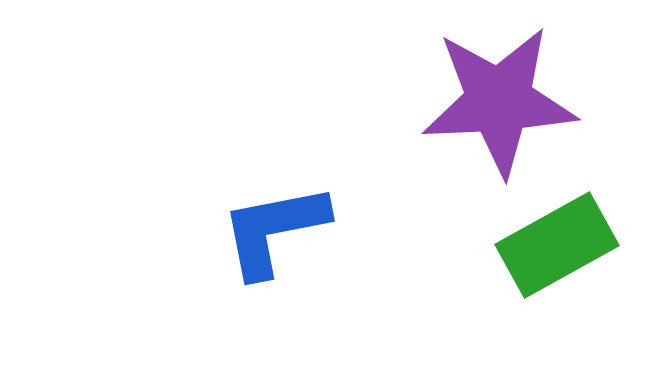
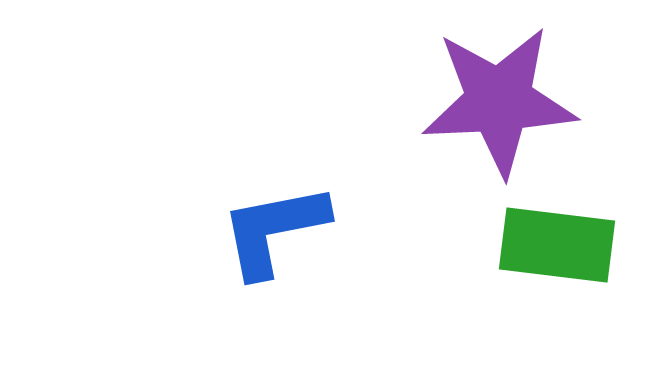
green rectangle: rotated 36 degrees clockwise
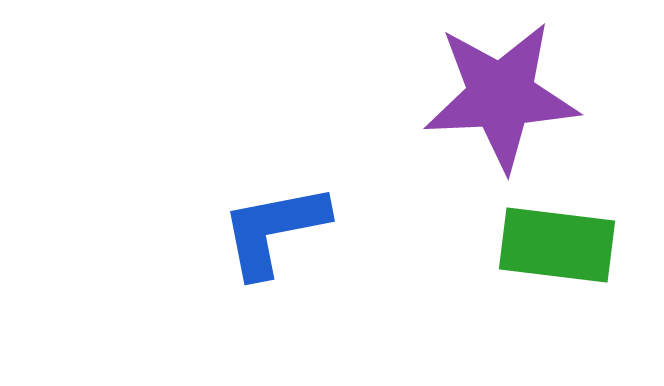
purple star: moved 2 px right, 5 px up
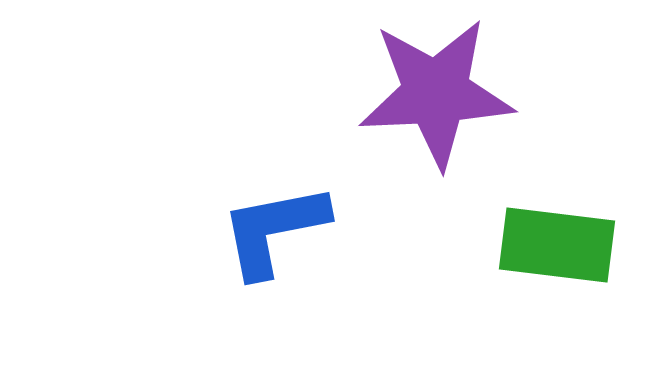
purple star: moved 65 px left, 3 px up
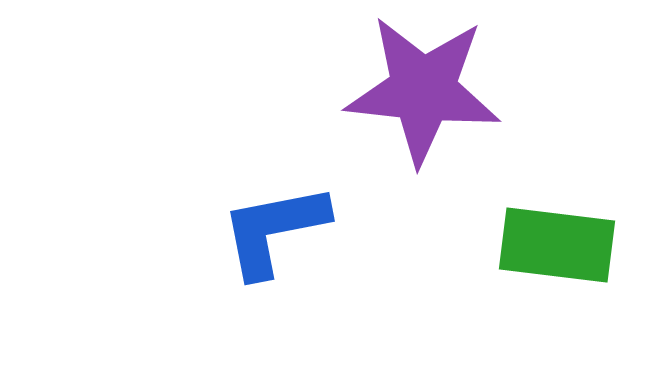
purple star: moved 13 px left, 3 px up; rotated 9 degrees clockwise
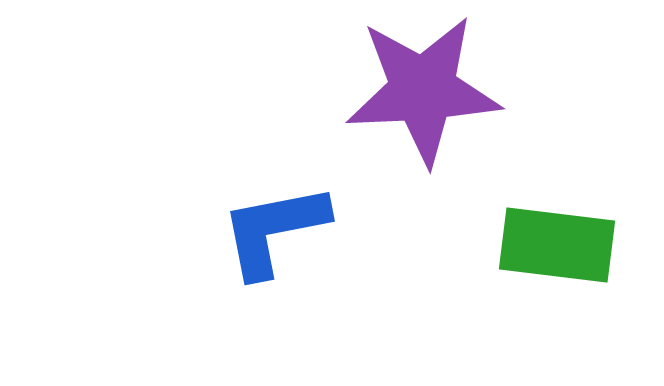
purple star: rotated 9 degrees counterclockwise
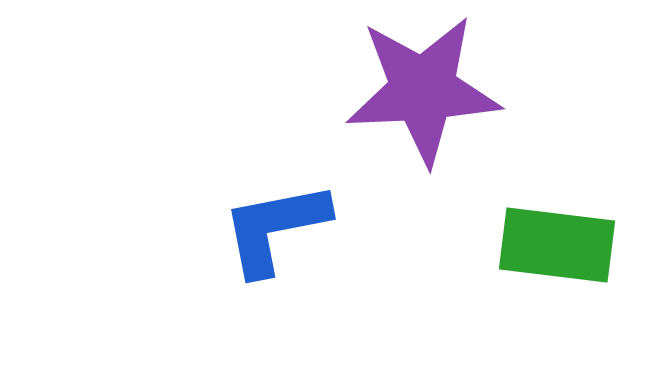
blue L-shape: moved 1 px right, 2 px up
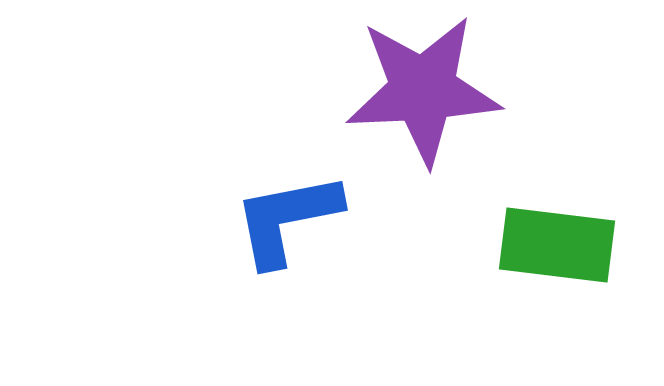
blue L-shape: moved 12 px right, 9 px up
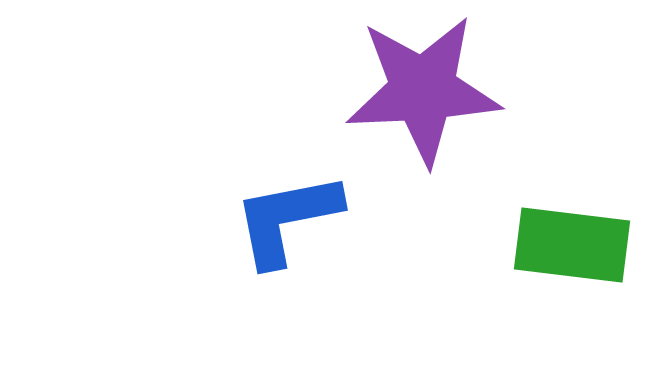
green rectangle: moved 15 px right
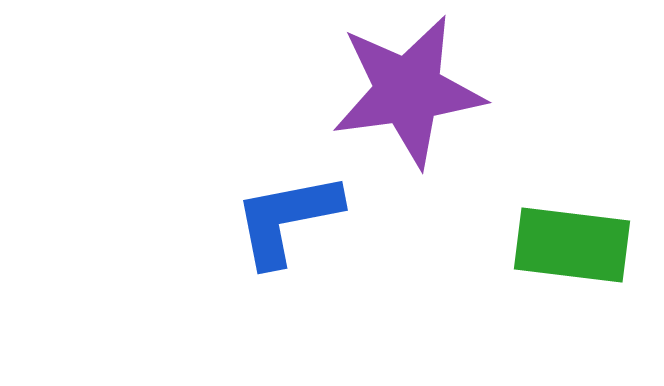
purple star: moved 15 px left, 1 px down; rotated 5 degrees counterclockwise
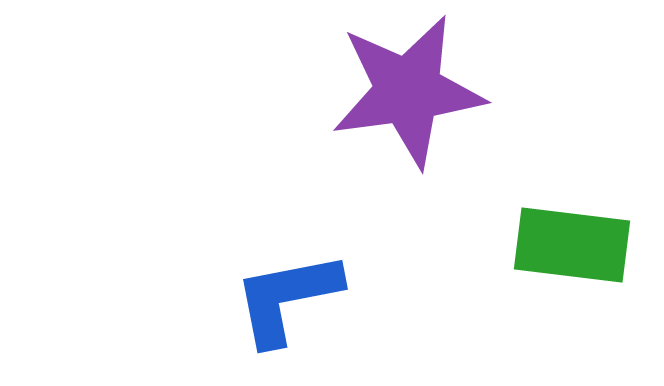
blue L-shape: moved 79 px down
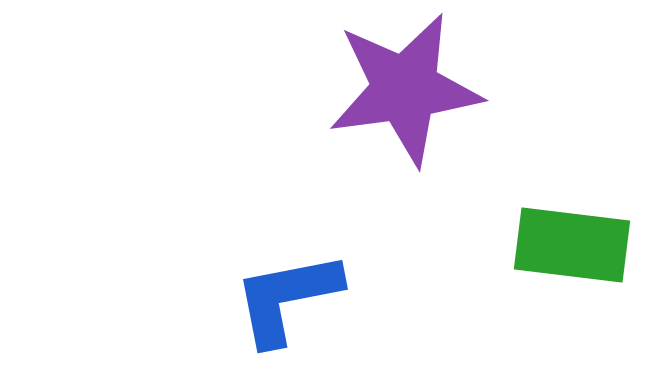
purple star: moved 3 px left, 2 px up
